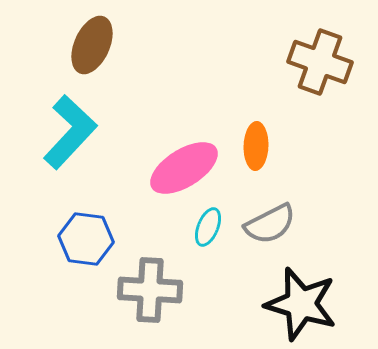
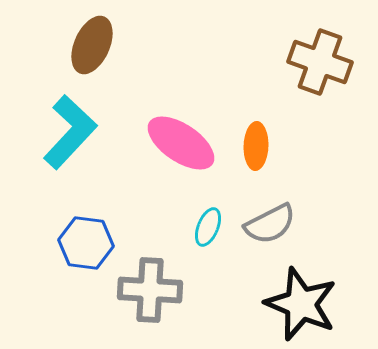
pink ellipse: moved 3 px left, 25 px up; rotated 66 degrees clockwise
blue hexagon: moved 4 px down
black star: rotated 6 degrees clockwise
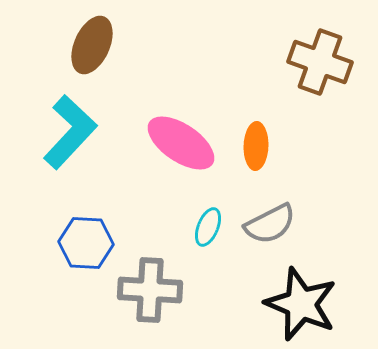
blue hexagon: rotated 4 degrees counterclockwise
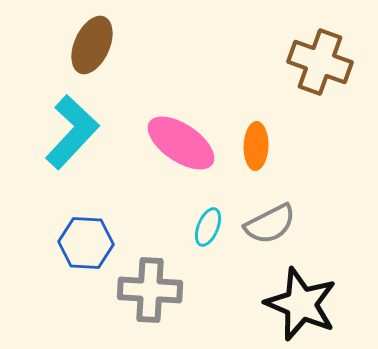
cyan L-shape: moved 2 px right
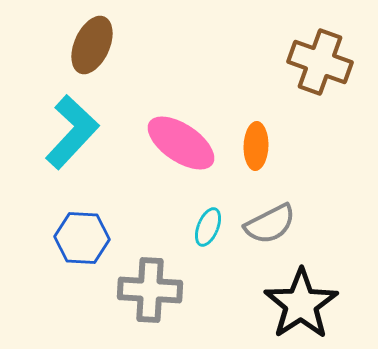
blue hexagon: moved 4 px left, 5 px up
black star: rotated 16 degrees clockwise
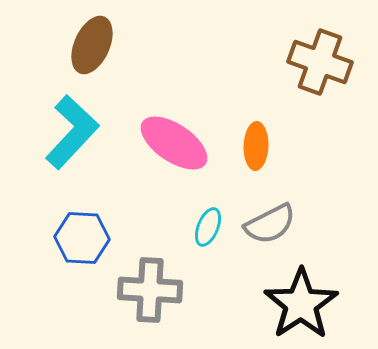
pink ellipse: moved 7 px left
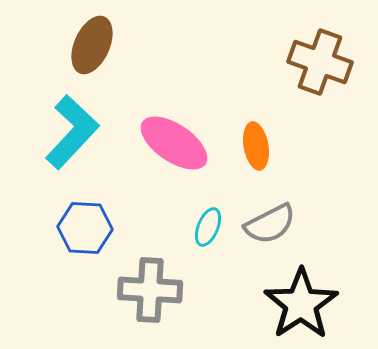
orange ellipse: rotated 12 degrees counterclockwise
blue hexagon: moved 3 px right, 10 px up
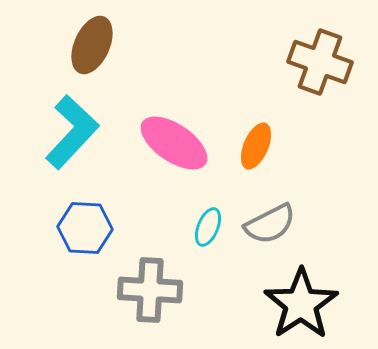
orange ellipse: rotated 33 degrees clockwise
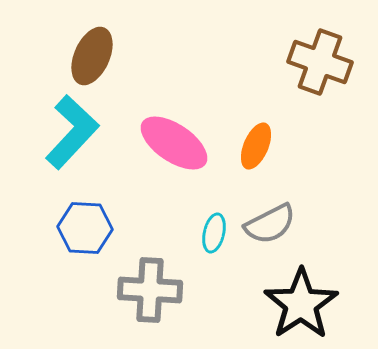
brown ellipse: moved 11 px down
cyan ellipse: moved 6 px right, 6 px down; rotated 9 degrees counterclockwise
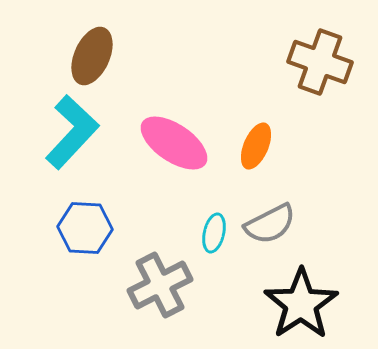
gray cross: moved 10 px right, 5 px up; rotated 30 degrees counterclockwise
